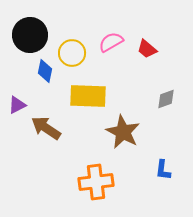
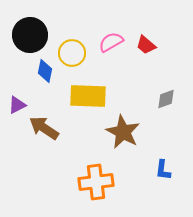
red trapezoid: moved 1 px left, 4 px up
brown arrow: moved 2 px left
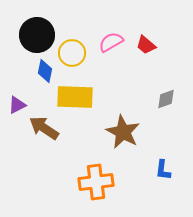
black circle: moved 7 px right
yellow rectangle: moved 13 px left, 1 px down
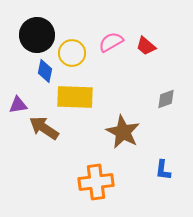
red trapezoid: moved 1 px down
purple triangle: moved 1 px right; rotated 18 degrees clockwise
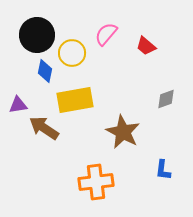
pink semicircle: moved 5 px left, 8 px up; rotated 20 degrees counterclockwise
yellow rectangle: moved 3 px down; rotated 12 degrees counterclockwise
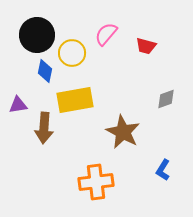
red trapezoid: rotated 25 degrees counterclockwise
brown arrow: rotated 120 degrees counterclockwise
blue L-shape: rotated 25 degrees clockwise
